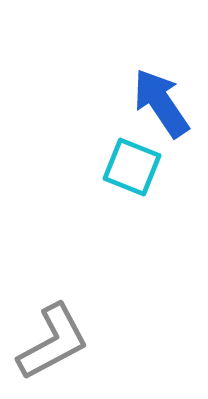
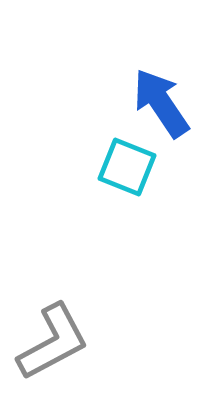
cyan square: moved 5 px left
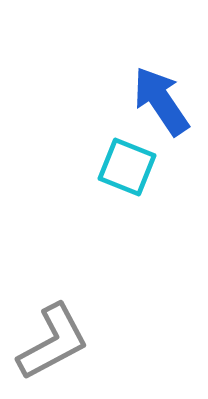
blue arrow: moved 2 px up
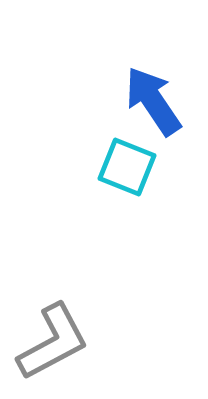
blue arrow: moved 8 px left
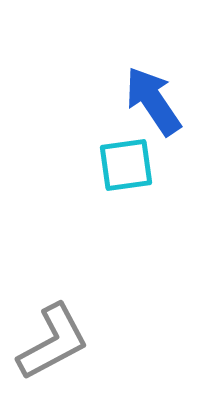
cyan square: moved 1 px left, 2 px up; rotated 30 degrees counterclockwise
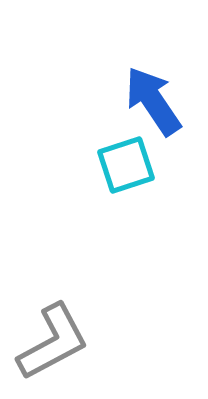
cyan square: rotated 10 degrees counterclockwise
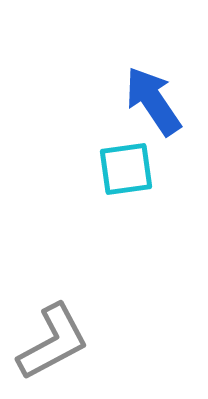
cyan square: moved 4 px down; rotated 10 degrees clockwise
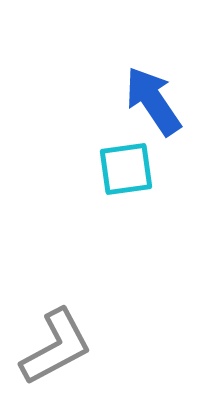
gray L-shape: moved 3 px right, 5 px down
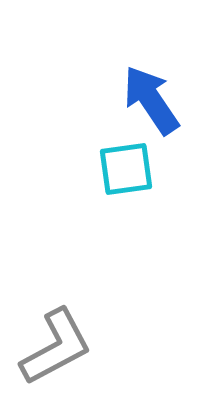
blue arrow: moved 2 px left, 1 px up
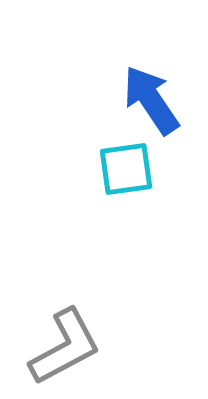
gray L-shape: moved 9 px right
